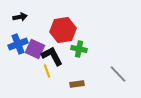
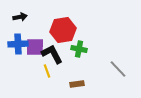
blue cross: rotated 18 degrees clockwise
purple square: moved 2 px up; rotated 24 degrees counterclockwise
black L-shape: moved 2 px up
gray line: moved 5 px up
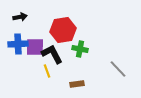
green cross: moved 1 px right
